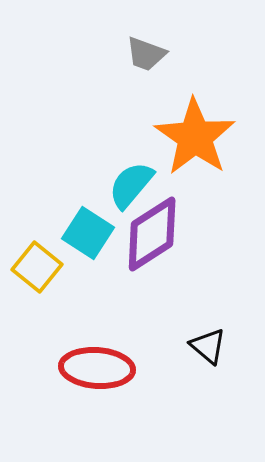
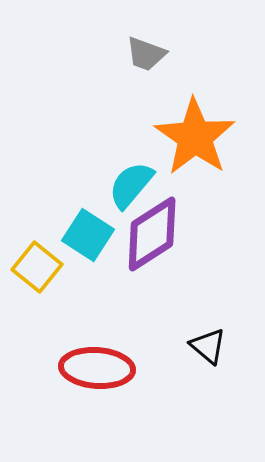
cyan square: moved 2 px down
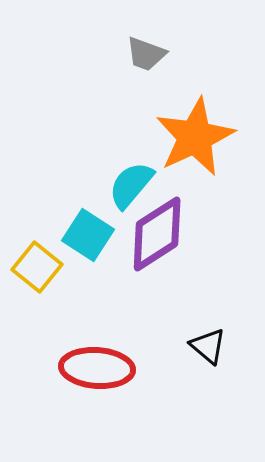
orange star: rotated 12 degrees clockwise
purple diamond: moved 5 px right
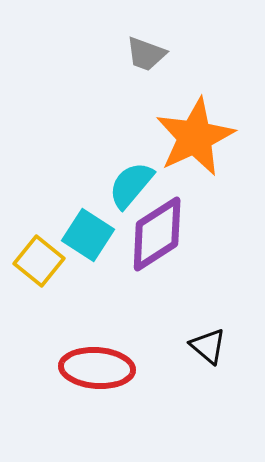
yellow square: moved 2 px right, 6 px up
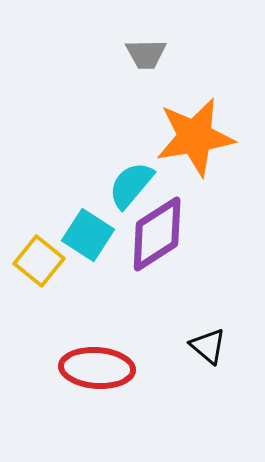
gray trapezoid: rotated 21 degrees counterclockwise
orange star: rotated 16 degrees clockwise
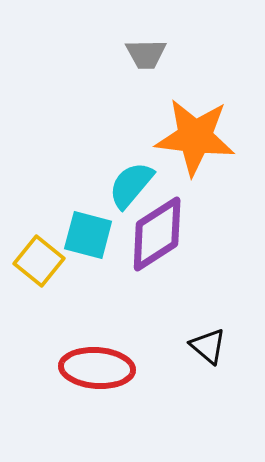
orange star: rotated 16 degrees clockwise
cyan square: rotated 18 degrees counterclockwise
